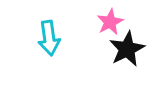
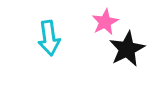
pink star: moved 5 px left
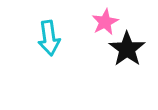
black star: rotated 9 degrees counterclockwise
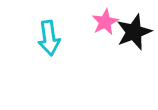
black star: moved 7 px right, 17 px up; rotated 15 degrees clockwise
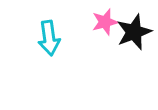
pink star: rotated 12 degrees clockwise
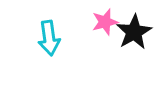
black star: rotated 9 degrees counterclockwise
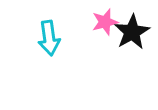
black star: moved 2 px left
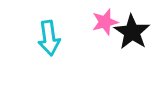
black star: rotated 9 degrees counterclockwise
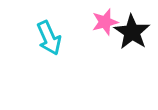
cyan arrow: rotated 16 degrees counterclockwise
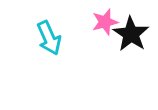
black star: moved 1 px left, 2 px down
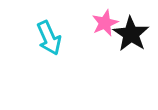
pink star: moved 1 px down; rotated 8 degrees counterclockwise
